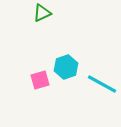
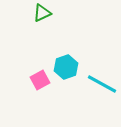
pink square: rotated 12 degrees counterclockwise
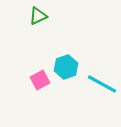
green triangle: moved 4 px left, 3 px down
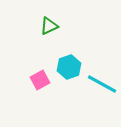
green triangle: moved 11 px right, 10 px down
cyan hexagon: moved 3 px right
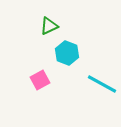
cyan hexagon: moved 2 px left, 14 px up; rotated 20 degrees counterclockwise
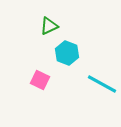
pink square: rotated 36 degrees counterclockwise
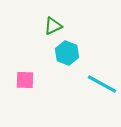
green triangle: moved 4 px right
pink square: moved 15 px left; rotated 24 degrees counterclockwise
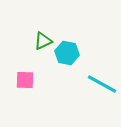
green triangle: moved 10 px left, 15 px down
cyan hexagon: rotated 10 degrees counterclockwise
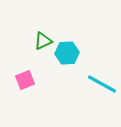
cyan hexagon: rotated 15 degrees counterclockwise
pink square: rotated 24 degrees counterclockwise
